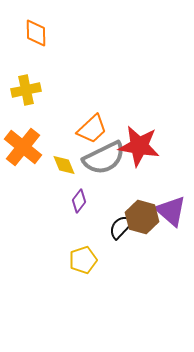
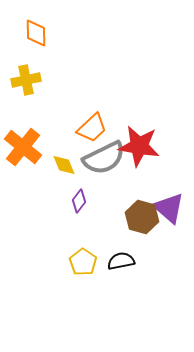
yellow cross: moved 10 px up
orange trapezoid: moved 1 px up
purple triangle: moved 2 px left, 3 px up
black semicircle: moved 34 px down; rotated 36 degrees clockwise
yellow pentagon: moved 2 px down; rotated 20 degrees counterclockwise
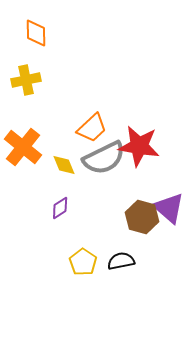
purple diamond: moved 19 px left, 7 px down; rotated 20 degrees clockwise
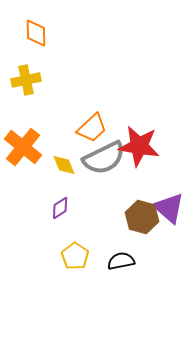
yellow pentagon: moved 8 px left, 6 px up
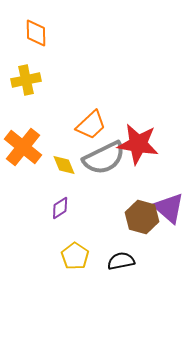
orange trapezoid: moved 1 px left, 3 px up
red star: moved 1 px left, 2 px up
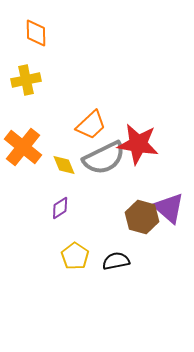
black semicircle: moved 5 px left
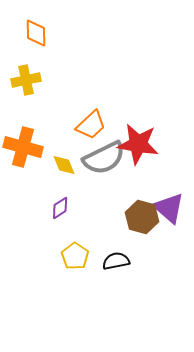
orange cross: rotated 24 degrees counterclockwise
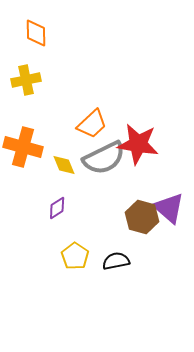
orange trapezoid: moved 1 px right, 1 px up
purple diamond: moved 3 px left
